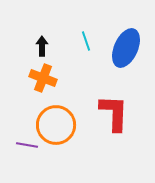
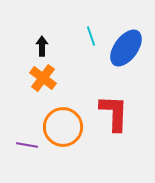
cyan line: moved 5 px right, 5 px up
blue ellipse: rotated 12 degrees clockwise
orange cross: rotated 16 degrees clockwise
orange circle: moved 7 px right, 2 px down
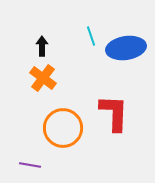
blue ellipse: rotated 45 degrees clockwise
orange circle: moved 1 px down
purple line: moved 3 px right, 20 px down
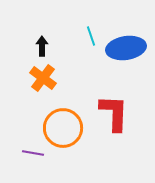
purple line: moved 3 px right, 12 px up
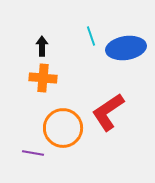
orange cross: rotated 32 degrees counterclockwise
red L-shape: moved 6 px left, 1 px up; rotated 126 degrees counterclockwise
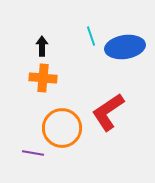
blue ellipse: moved 1 px left, 1 px up
orange circle: moved 1 px left
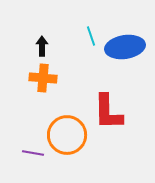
red L-shape: rotated 57 degrees counterclockwise
orange circle: moved 5 px right, 7 px down
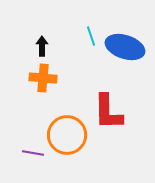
blue ellipse: rotated 27 degrees clockwise
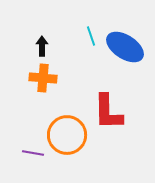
blue ellipse: rotated 15 degrees clockwise
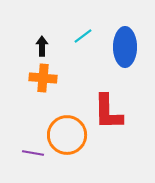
cyan line: moved 8 px left; rotated 72 degrees clockwise
blue ellipse: rotated 57 degrees clockwise
